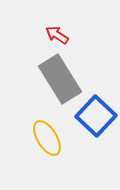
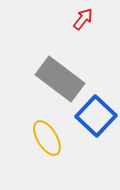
red arrow: moved 26 px right, 16 px up; rotated 95 degrees clockwise
gray rectangle: rotated 21 degrees counterclockwise
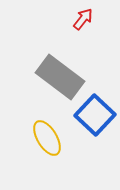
gray rectangle: moved 2 px up
blue square: moved 1 px left, 1 px up
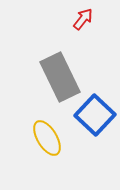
gray rectangle: rotated 27 degrees clockwise
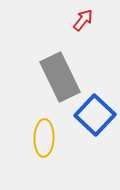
red arrow: moved 1 px down
yellow ellipse: moved 3 px left; rotated 33 degrees clockwise
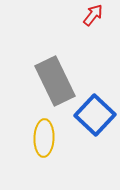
red arrow: moved 10 px right, 5 px up
gray rectangle: moved 5 px left, 4 px down
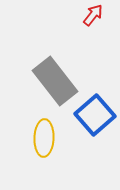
gray rectangle: rotated 12 degrees counterclockwise
blue square: rotated 6 degrees clockwise
